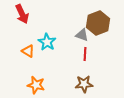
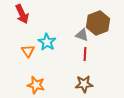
orange triangle: rotated 24 degrees clockwise
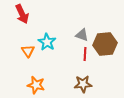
brown hexagon: moved 7 px right, 21 px down; rotated 15 degrees clockwise
brown star: moved 1 px left
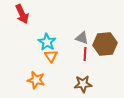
gray triangle: moved 3 px down
orange triangle: moved 23 px right, 5 px down
orange star: moved 5 px up
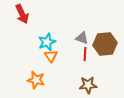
cyan star: rotated 18 degrees clockwise
brown star: moved 5 px right, 1 px down
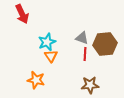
brown star: moved 2 px right
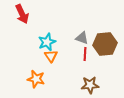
orange star: moved 1 px up
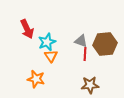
red arrow: moved 5 px right, 15 px down
gray triangle: moved 1 px left, 3 px down
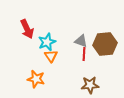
red line: moved 1 px left
